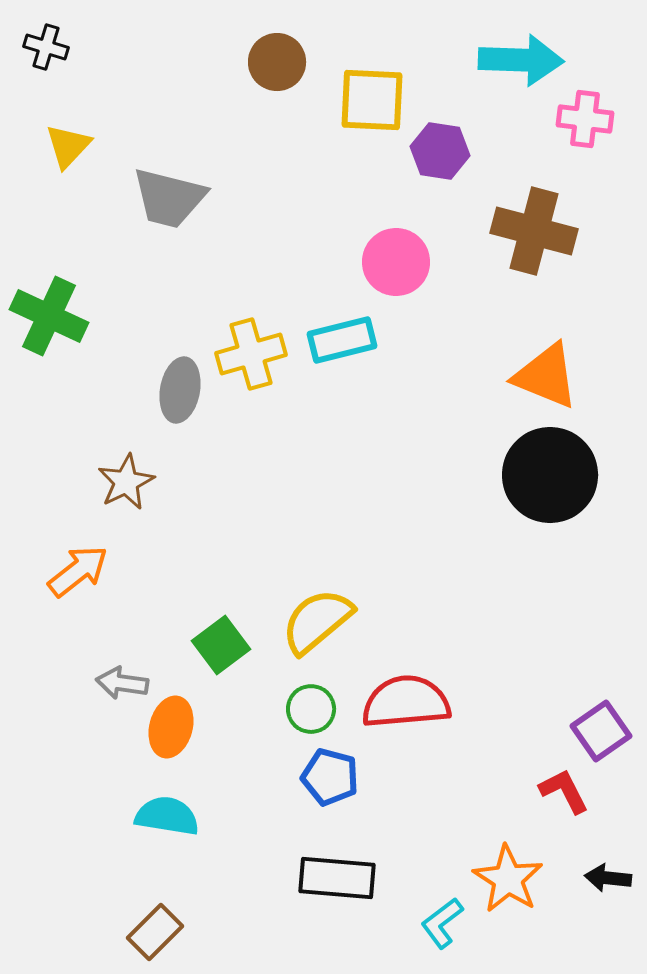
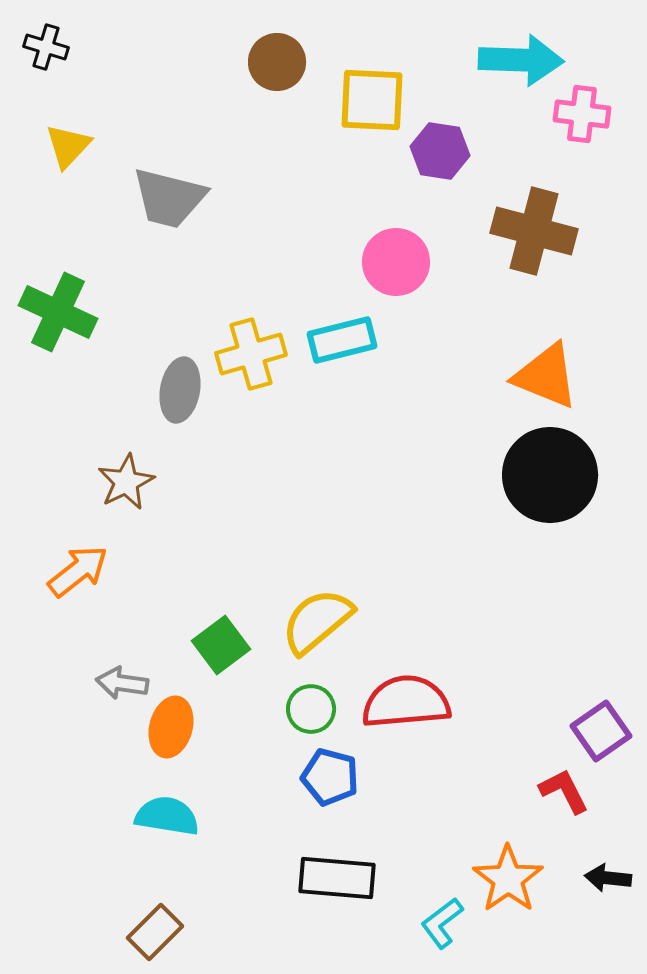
pink cross: moved 3 px left, 5 px up
green cross: moved 9 px right, 4 px up
orange star: rotated 4 degrees clockwise
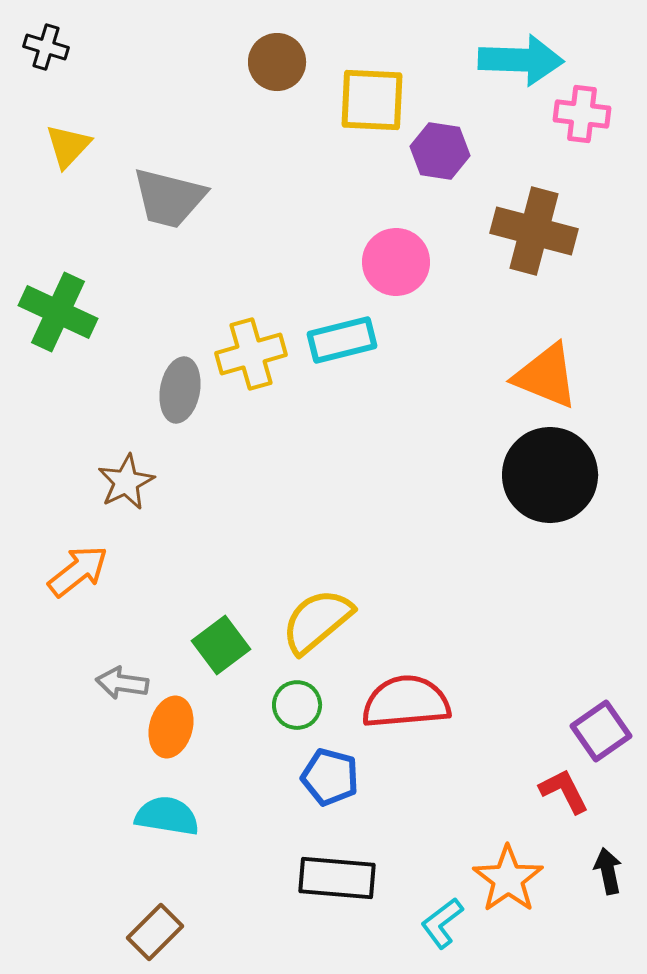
green circle: moved 14 px left, 4 px up
black arrow: moved 7 px up; rotated 72 degrees clockwise
